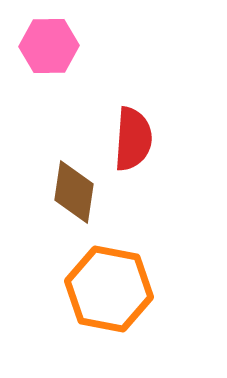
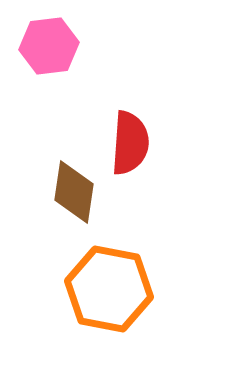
pink hexagon: rotated 6 degrees counterclockwise
red semicircle: moved 3 px left, 4 px down
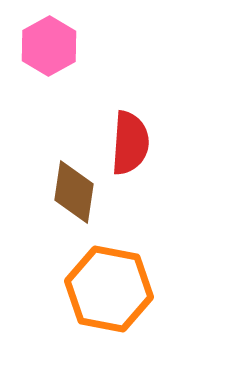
pink hexagon: rotated 22 degrees counterclockwise
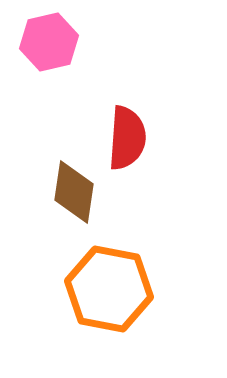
pink hexagon: moved 4 px up; rotated 16 degrees clockwise
red semicircle: moved 3 px left, 5 px up
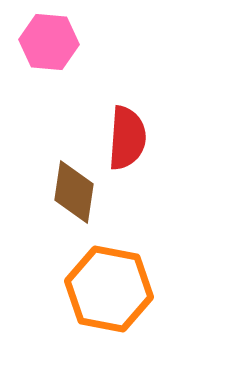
pink hexagon: rotated 18 degrees clockwise
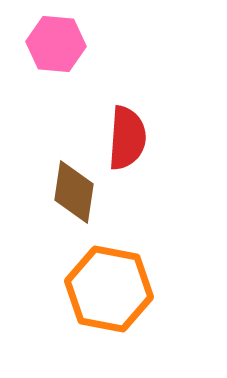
pink hexagon: moved 7 px right, 2 px down
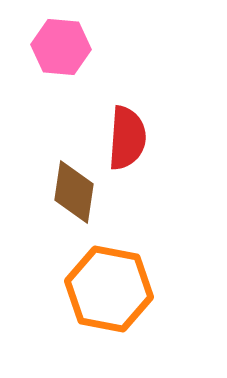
pink hexagon: moved 5 px right, 3 px down
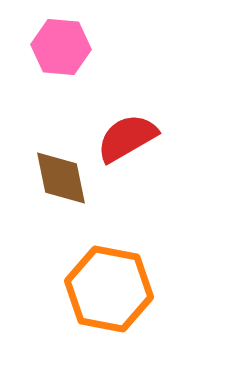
red semicircle: rotated 124 degrees counterclockwise
brown diamond: moved 13 px left, 14 px up; rotated 20 degrees counterclockwise
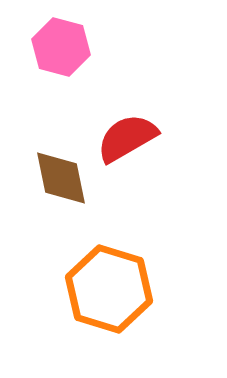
pink hexagon: rotated 10 degrees clockwise
orange hexagon: rotated 6 degrees clockwise
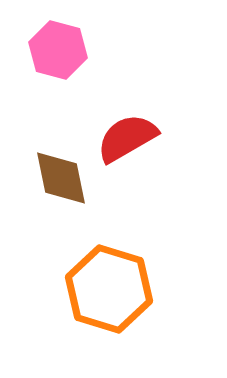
pink hexagon: moved 3 px left, 3 px down
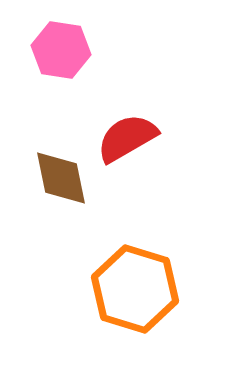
pink hexagon: moved 3 px right; rotated 6 degrees counterclockwise
orange hexagon: moved 26 px right
